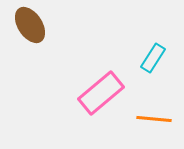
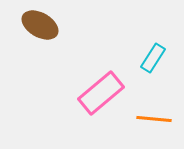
brown ellipse: moved 10 px right; rotated 27 degrees counterclockwise
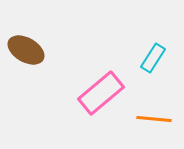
brown ellipse: moved 14 px left, 25 px down
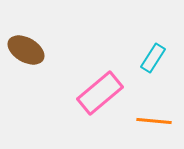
pink rectangle: moved 1 px left
orange line: moved 2 px down
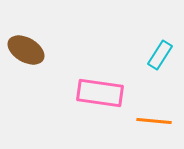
cyan rectangle: moved 7 px right, 3 px up
pink rectangle: rotated 48 degrees clockwise
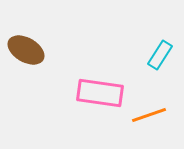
orange line: moved 5 px left, 6 px up; rotated 24 degrees counterclockwise
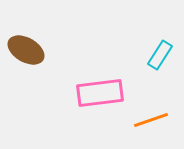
pink rectangle: rotated 15 degrees counterclockwise
orange line: moved 2 px right, 5 px down
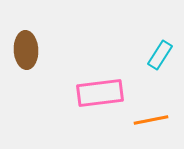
brown ellipse: rotated 57 degrees clockwise
orange line: rotated 8 degrees clockwise
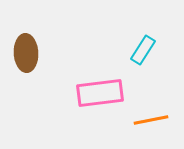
brown ellipse: moved 3 px down
cyan rectangle: moved 17 px left, 5 px up
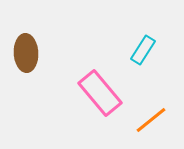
pink rectangle: rotated 57 degrees clockwise
orange line: rotated 28 degrees counterclockwise
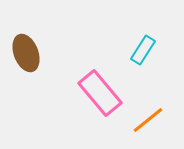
brown ellipse: rotated 18 degrees counterclockwise
orange line: moved 3 px left
